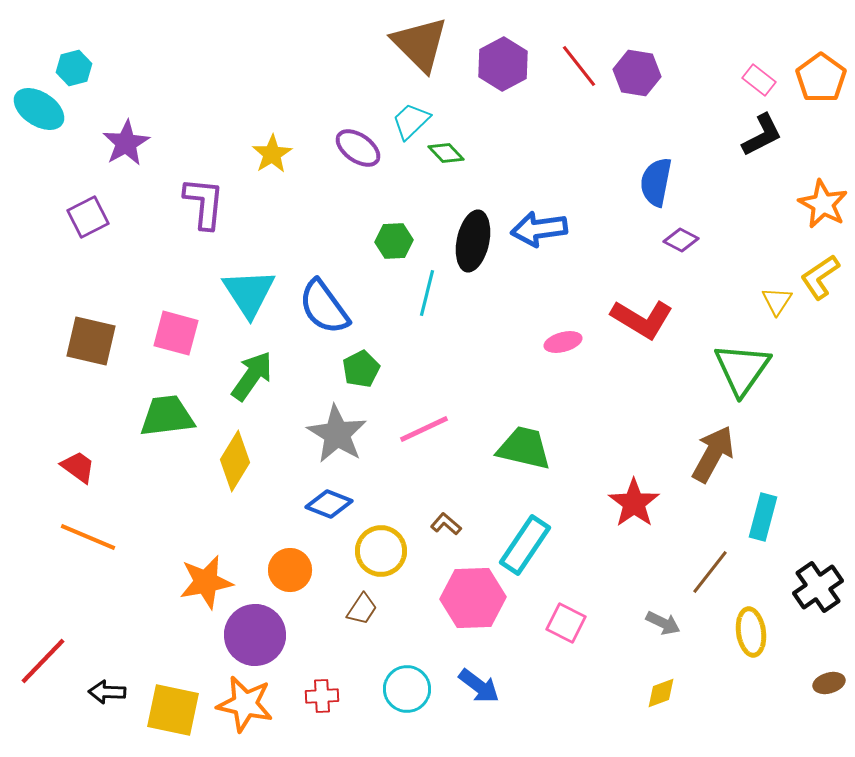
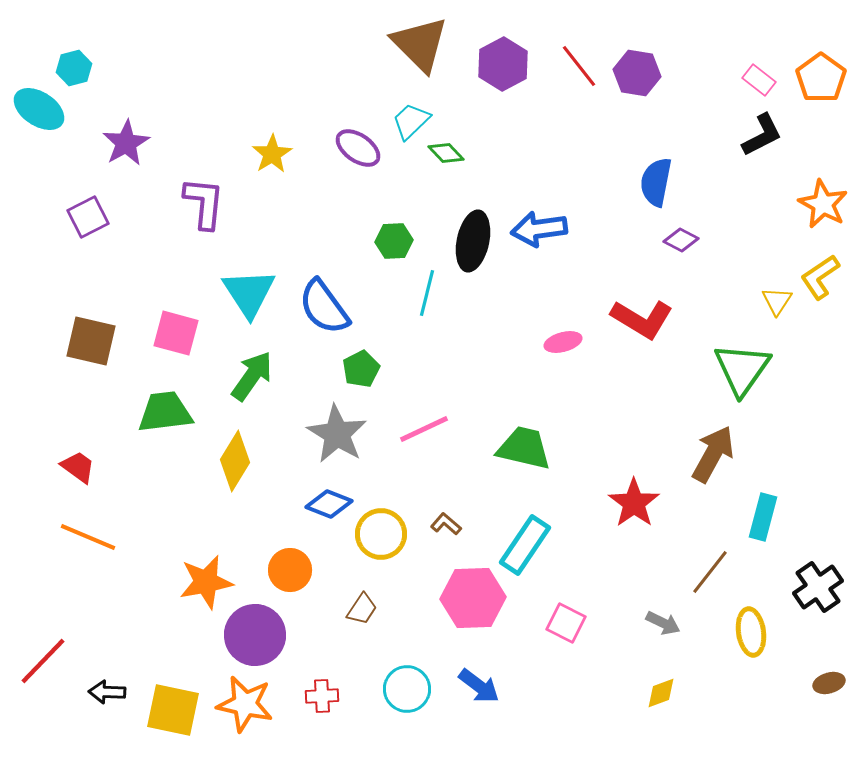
green trapezoid at (167, 416): moved 2 px left, 4 px up
yellow circle at (381, 551): moved 17 px up
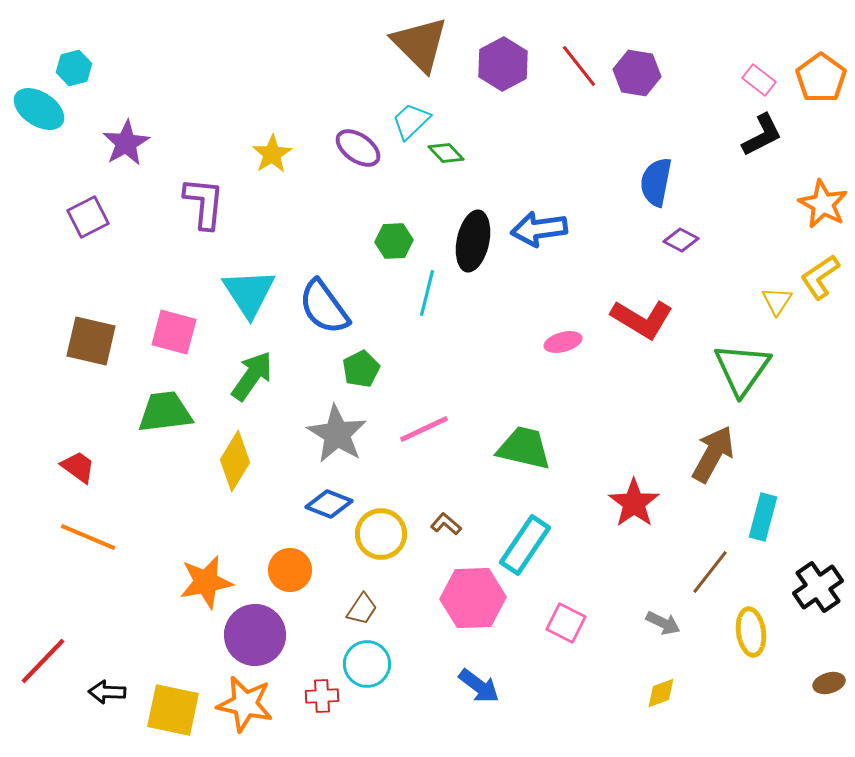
pink square at (176, 333): moved 2 px left, 1 px up
cyan circle at (407, 689): moved 40 px left, 25 px up
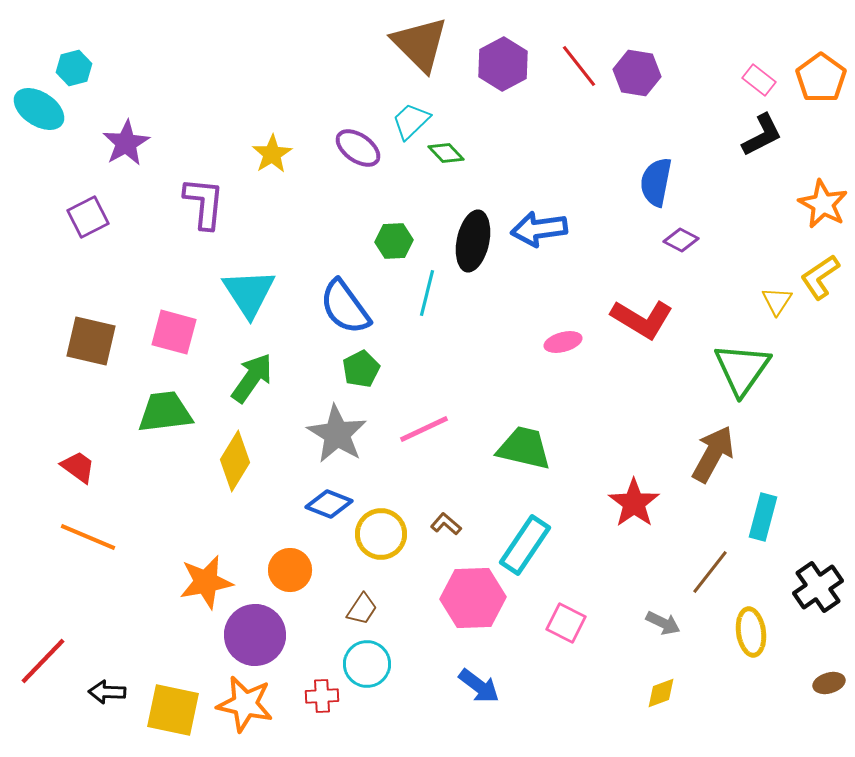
blue semicircle at (324, 307): moved 21 px right
green arrow at (252, 376): moved 2 px down
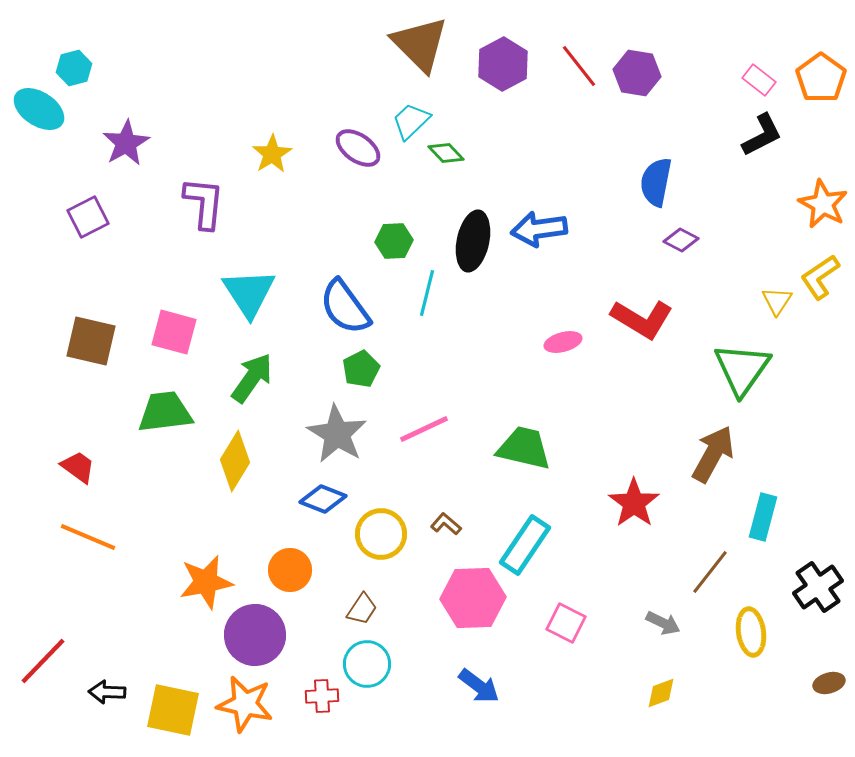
blue diamond at (329, 504): moved 6 px left, 5 px up
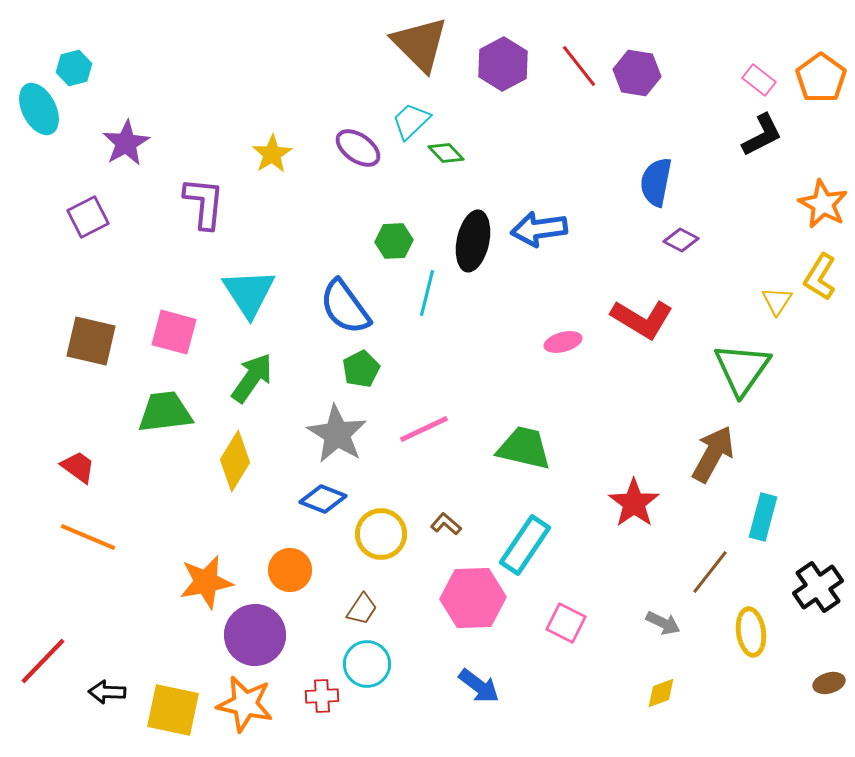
cyan ellipse at (39, 109): rotated 30 degrees clockwise
yellow L-shape at (820, 277): rotated 24 degrees counterclockwise
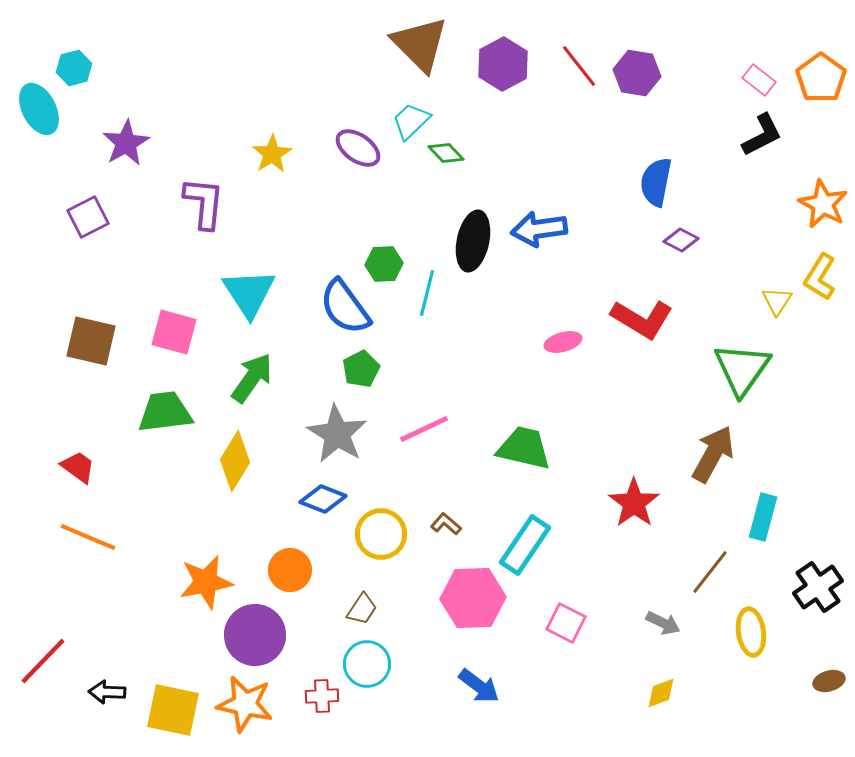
green hexagon at (394, 241): moved 10 px left, 23 px down
brown ellipse at (829, 683): moved 2 px up
